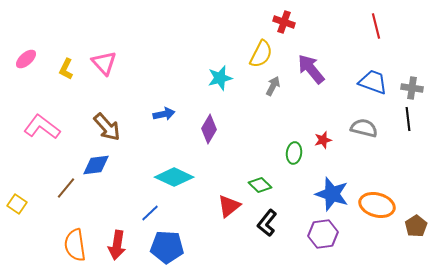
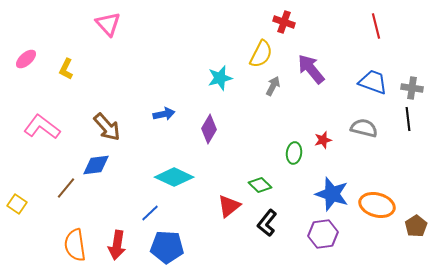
pink triangle: moved 4 px right, 39 px up
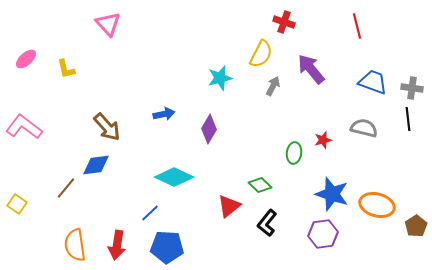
red line: moved 19 px left
yellow L-shape: rotated 40 degrees counterclockwise
pink L-shape: moved 18 px left
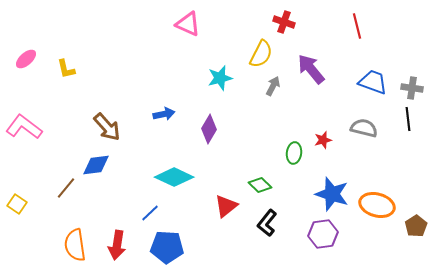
pink triangle: moved 80 px right; rotated 24 degrees counterclockwise
red triangle: moved 3 px left
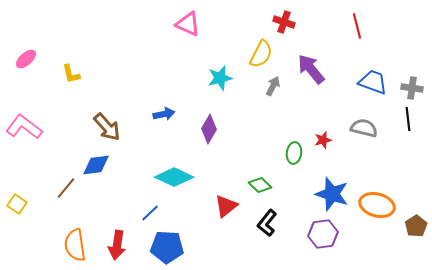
yellow L-shape: moved 5 px right, 5 px down
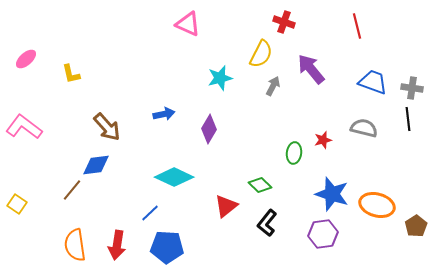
brown line: moved 6 px right, 2 px down
